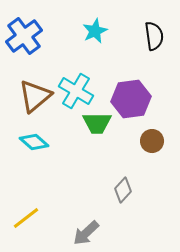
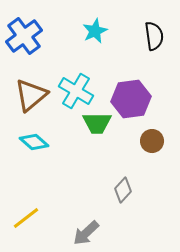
brown triangle: moved 4 px left, 1 px up
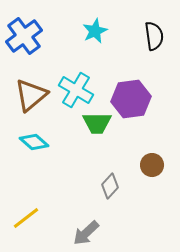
cyan cross: moved 1 px up
brown circle: moved 24 px down
gray diamond: moved 13 px left, 4 px up
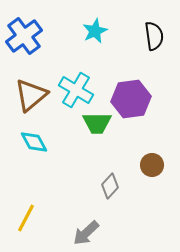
cyan diamond: rotated 20 degrees clockwise
yellow line: rotated 24 degrees counterclockwise
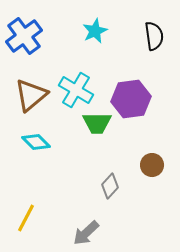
cyan diamond: moved 2 px right; rotated 16 degrees counterclockwise
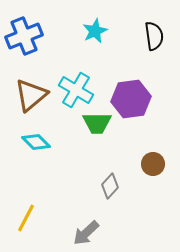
blue cross: rotated 15 degrees clockwise
brown circle: moved 1 px right, 1 px up
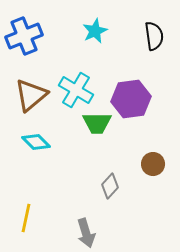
yellow line: rotated 16 degrees counterclockwise
gray arrow: rotated 64 degrees counterclockwise
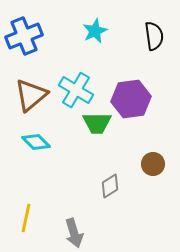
gray diamond: rotated 15 degrees clockwise
gray arrow: moved 12 px left
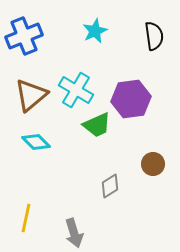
green trapezoid: moved 2 px down; rotated 24 degrees counterclockwise
